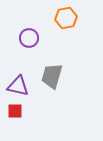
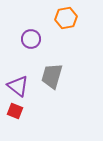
purple circle: moved 2 px right, 1 px down
purple triangle: rotated 25 degrees clockwise
red square: rotated 21 degrees clockwise
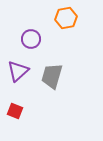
purple triangle: moved 15 px up; rotated 40 degrees clockwise
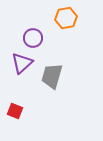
purple circle: moved 2 px right, 1 px up
purple triangle: moved 4 px right, 8 px up
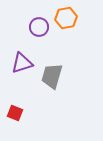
purple circle: moved 6 px right, 11 px up
purple triangle: rotated 25 degrees clockwise
red square: moved 2 px down
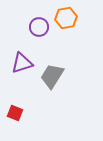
gray trapezoid: rotated 16 degrees clockwise
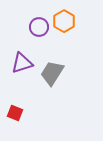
orange hexagon: moved 2 px left, 3 px down; rotated 20 degrees counterclockwise
gray trapezoid: moved 3 px up
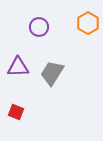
orange hexagon: moved 24 px right, 2 px down
purple triangle: moved 4 px left, 4 px down; rotated 15 degrees clockwise
red square: moved 1 px right, 1 px up
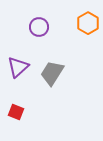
purple triangle: rotated 40 degrees counterclockwise
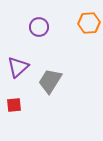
orange hexagon: moved 1 px right; rotated 25 degrees clockwise
gray trapezoid: moved 2 px left, 8 px down
red square: moved 2 px left, 7 px up; rotated 28 degrees counterclockwise
